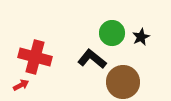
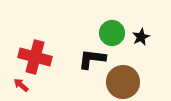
black L-shape: rotated 32 degrees counterclockwise
red arrow: rotated 112 degrees counterclockwise
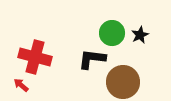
black star: moved 1 px left, 2 px up
